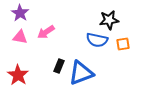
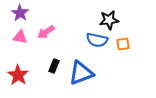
black rectangle: moved 5 px left
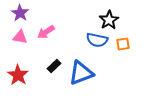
black star: rotated 24 degrees counterclockwise
black rectangle: rotated 24 degrees clockwise
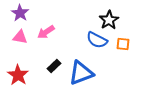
blue semicircle: rotated 15 degrees clockwise
orange square: rotated 16 degrees clockwise
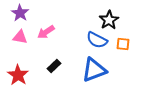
blue triangle: moved 13 px right, 3 px up
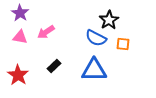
blue semicircle: moved 1 px left, 2 px up
blue triangle: rotated 20 degrees clockwise
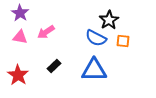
orange square: moved 3 px up
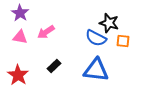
black star: moved 3 px down; rotated 24 degrees counterclockwise
blue triangle: moved 2 px right; rotated 8 degrees clockwise
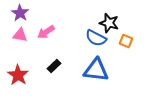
pink triangle: moved 2 px up
orange square: moved 3 px right; rotated 16 degrees clockwise
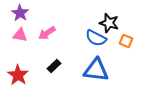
pink arrow: moved 1 px right, 1 px down
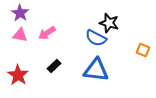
orange square: moved 17 px right, 9 px down
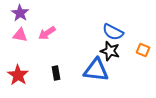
black star: moved 1 px right, 28 px down
blue semicircle: moved 17 px right, 6 px up
black rectangle: moved 2 px right, 7 px down; rotated 56 degrees counterclockwise
